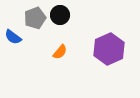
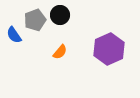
gray pentagon: moved 2 px down
blue semicircle: moved 1 px right, 2 px up; rotated 18 degrees clockwise
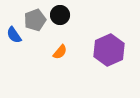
purple hexagon: moved 1 px down
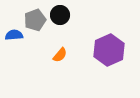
blue semicircle: rotated 120 degrees clockwise
orange semicircle: moved 3 px down
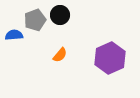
purple hexagon: moved 1 px right, 8 px down
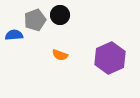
orange semicircle: rotated 70 degrees clockwise
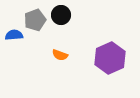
black circle: moved 1 px right
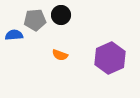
gray pentagon: rotated 15 degrees clockwise
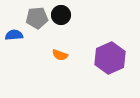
gray pentagon: moved 2 px right, 2 px up
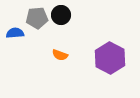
blue semicircle: moved 1 px right, 2 px up
purple hexagon: rotated 8 degrees counterclockwise
